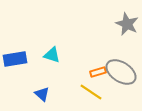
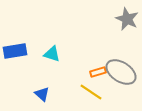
gray star: moved 5 px up
cyan triangle: moved 1 px up
blue rectangle: moved 8 px up
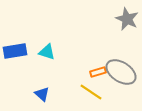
cyan triangle: moved 5 px left, 2 px up
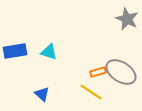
cyan triangle: moved 2 px right
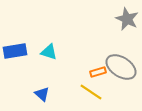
gray ellipse: moved 5 px up
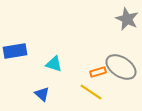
cyan triangle: moved 5 px right, 12 px down
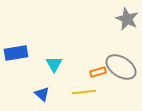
blue rectangle: moved 1 px right, 2 px down
cyan triangle: rotated 42 degrees clockwise
yellow line: moved 7 px left; rotated 40 degrees counterclockwise
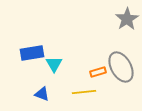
gray star: rotated 15 degrees clockwise
blue rectangle: moved 16 px right
gray ellipse: rotated 28 degrees clockwise
blue triangle: rotated 21 degrees counterclockwise
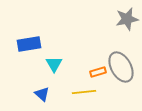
gray star: rotated 20 degrees clockwise
blue rectangle: moved 3 px left, 9 px up
blue triangle: rotated 21 degrees clockwise
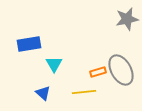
gray ellipse: moved 3 px down
blue triangle: moved 1 px right, 1 px up
